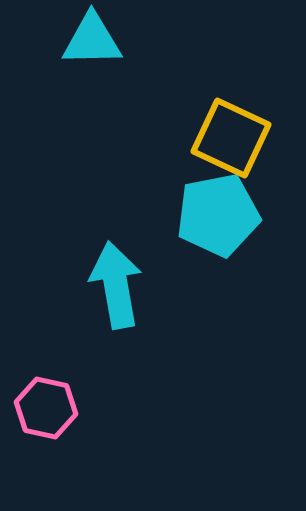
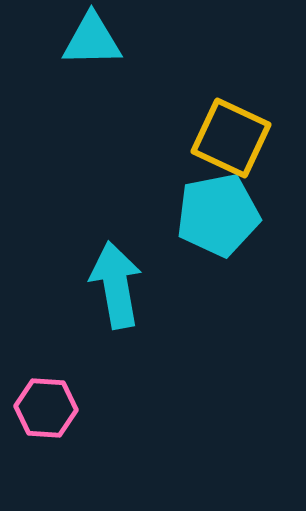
pink hexagon: rotated 8 degrees counterclockwise
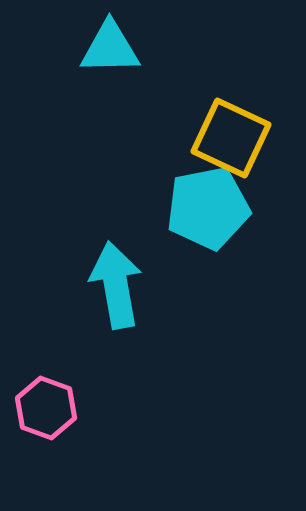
cyan triangle: moved 18 px right, 8 px down
cyan pentagon: moved 10 px left, 7 px up
pink hexagon: rotated 16 degrees clockwise
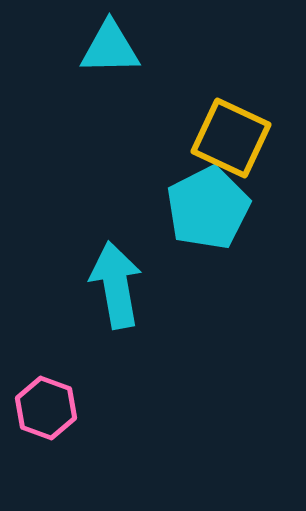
cyan pentagon: rotated 16 degrees counterclockwise
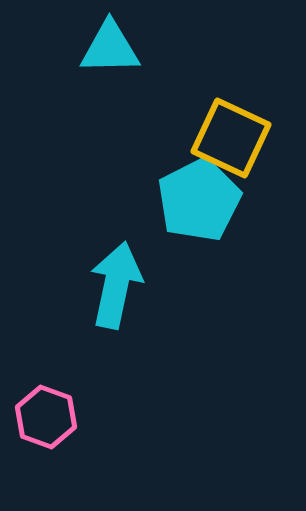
cyan pentagon: moved 9 px left, 8 px up
cyan arrow: rotated 22 degrees clockwise
pink hexagon: moved 9 px down
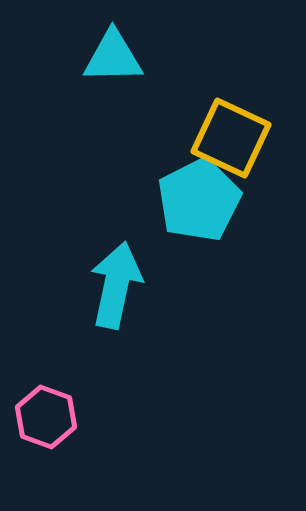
cyan triangle: moved 3 px right, 9 px down
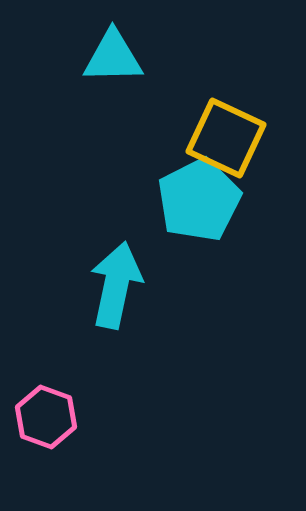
yellow square: moved 5 px left
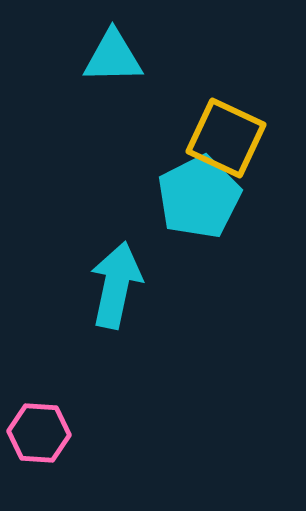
cyan pentagon: moved 3 px up
pink hexagon: moved 7 px left, 16 px down; rotated 16 degrees counterclockwise
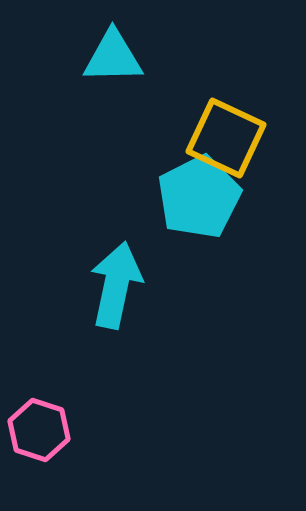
pink hexagon: moved 3 px up; rotated 14 degrees clockwise
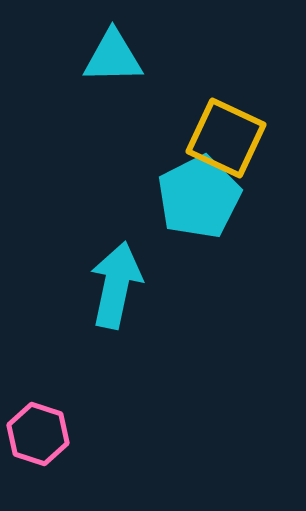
pink hexagon: moved 1 px left, 4 px down
